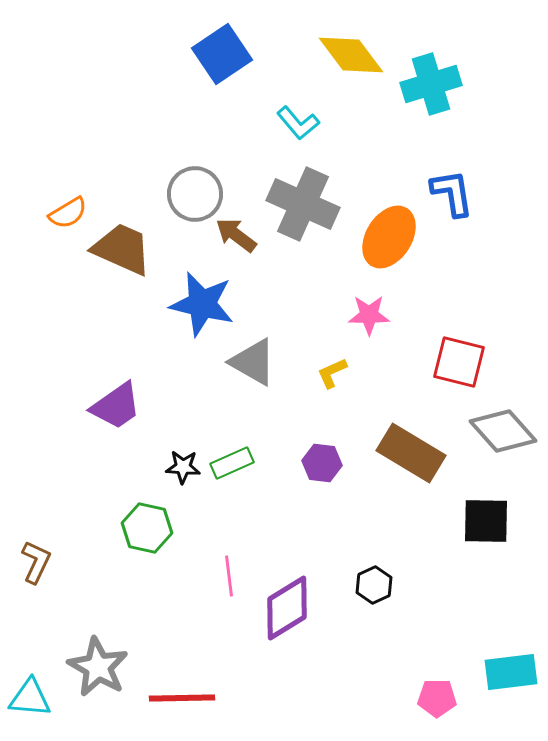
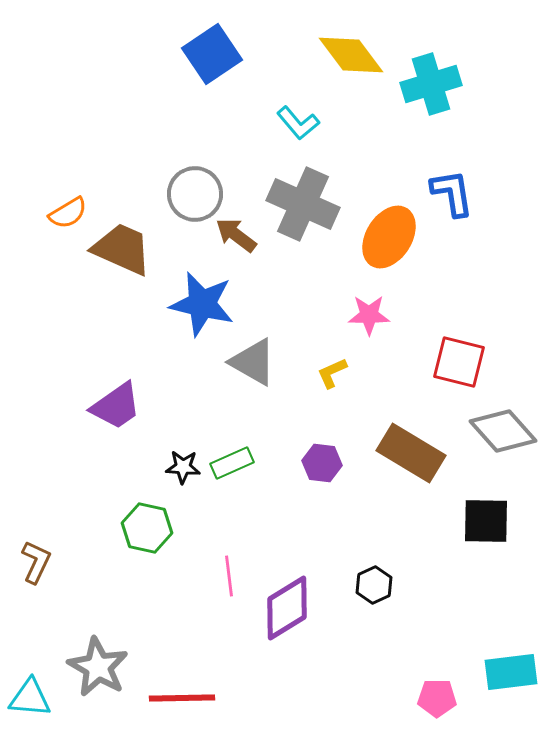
blue square: moved 10 px left
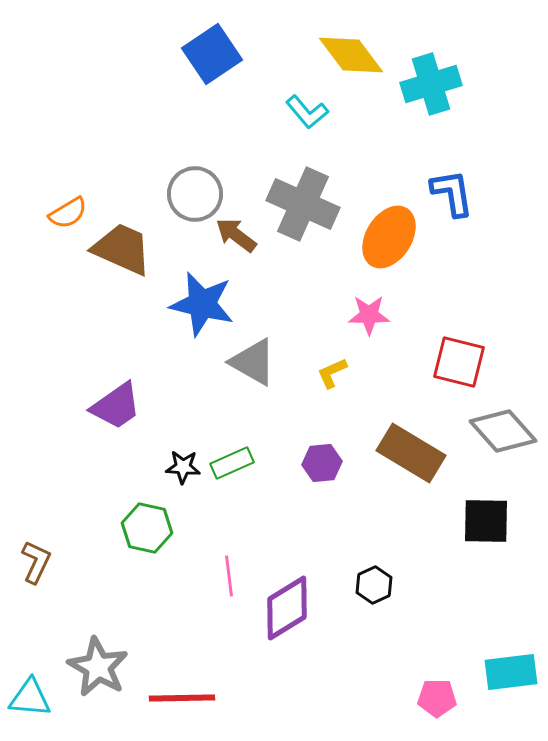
cyan L-shape: moved 9 px right, 11 px up
purple hexagon: rotated 12 degrees counterclockwise
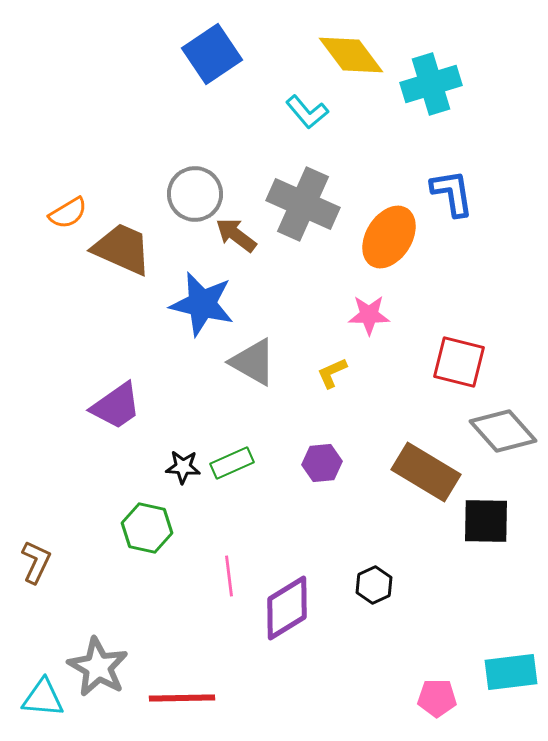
brown rectangle: moved 15 px right, 19 px down
cyan triangle: moved 13 px right
